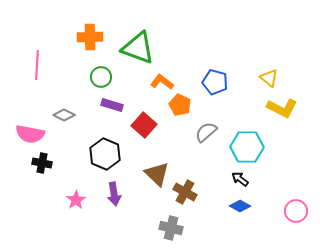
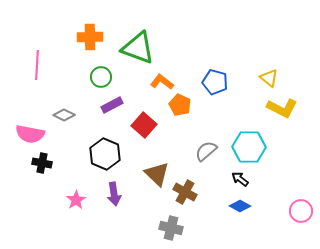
purple rectangle: rotated 45 degrees counterclockwise
gray semicircle: moved 19 px down
cyan hexagon: moved 2 px right
pink circle: moved 5 px right
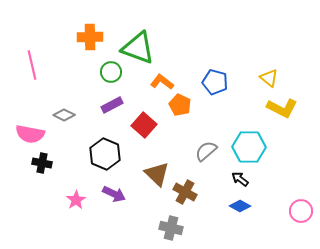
pink line: moved 5 px left; rotated 16 degrees counterclockwise
green circle: moved 10 px right, 5 px up
purple arrow: rotated 55 degrees counterclockwise
